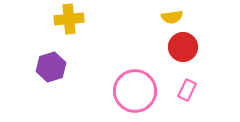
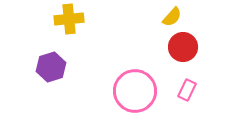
yellow semicircle: rotated 40 degrees counterclockwise
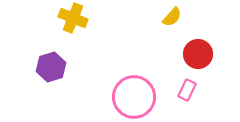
yellow cross: moved 4 px right, 1 px up; rotated 28 degrees clockwise
red circle: moved 15 px right, 7 px down
pink circle: moved 1 px left, 6 px down
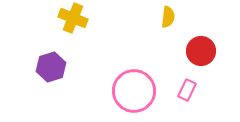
yellow semicircle: moved 4 px left; rotated 35 degrees counterclockwise
red circle: moved 3 px right, 3 px up
pink circle: moved 6 px up
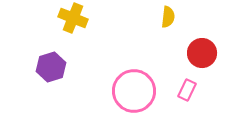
red circle: moved 1 px right, 2 px down
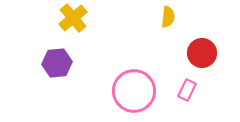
yellow cross: rotated 28 degrees clockwise
purple hexagon: moved 6 px right, 4 px up; rotated 12 degrees clockwise
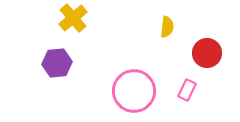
yellow semicircle: moved 1 px left, 10 px down
red circle: moved 5 px right
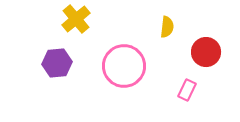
yellow cross: moved 3 px right, 1 px down
red circle: moved 1 px left, 1 px up
pink circle: moved 10 px left, 25 px up
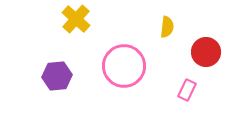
yellow cross: rotated 8 degrees counterclockwise
purple hexagon: moved 13 px down
